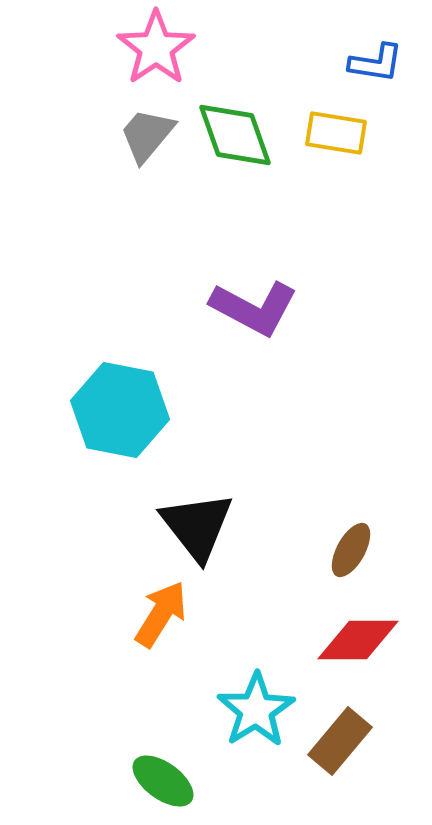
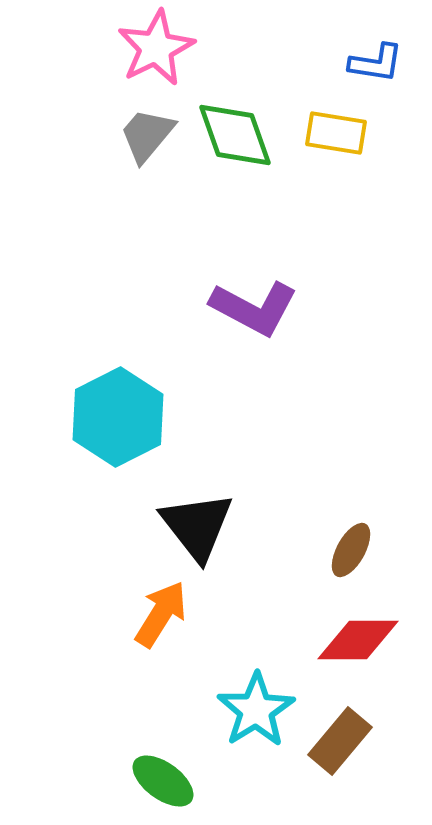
pink star: rotated 8 degrees clockwise
cyan hexagon: moved 2 px left, 7 px down; rotated 22 degrees clockwise
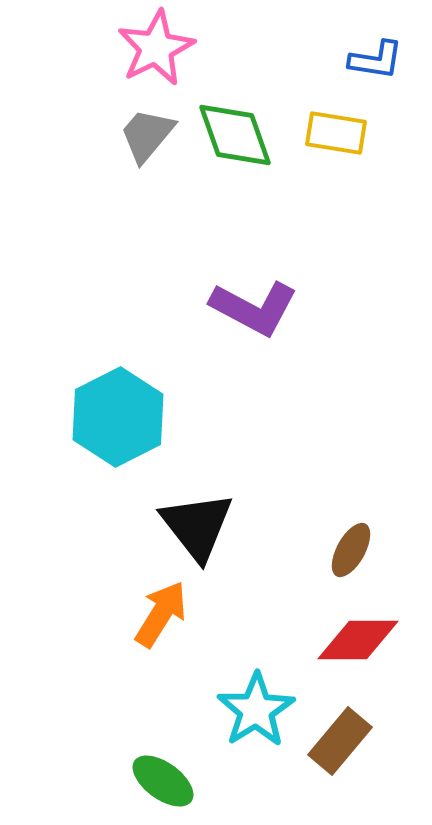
blue L-shape: moved 3 px up
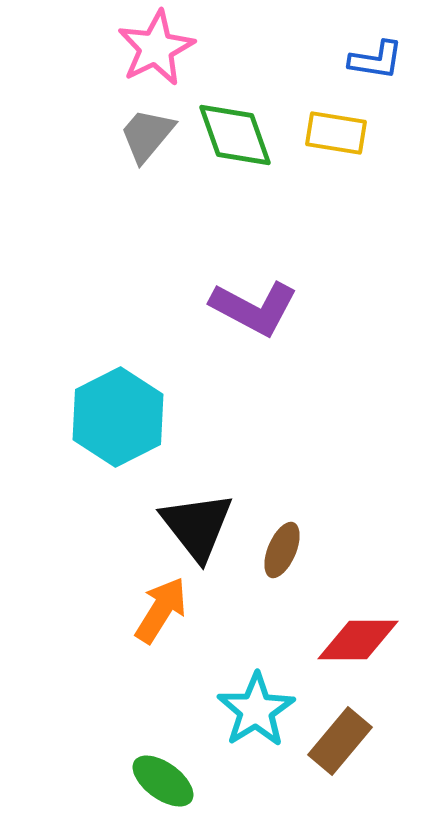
brown ellipse: moved 69 px left; rotated 6 degrees counterclockwise
orange arrow: moved 4 px up
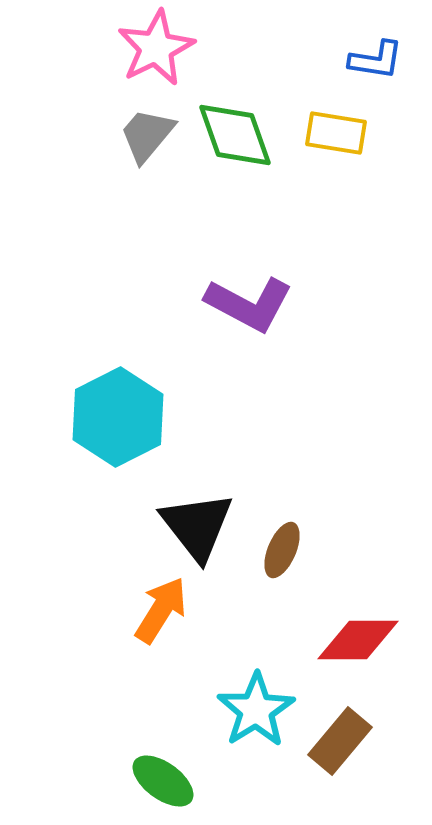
purple L-shape: moved 5 px left, 4 px up
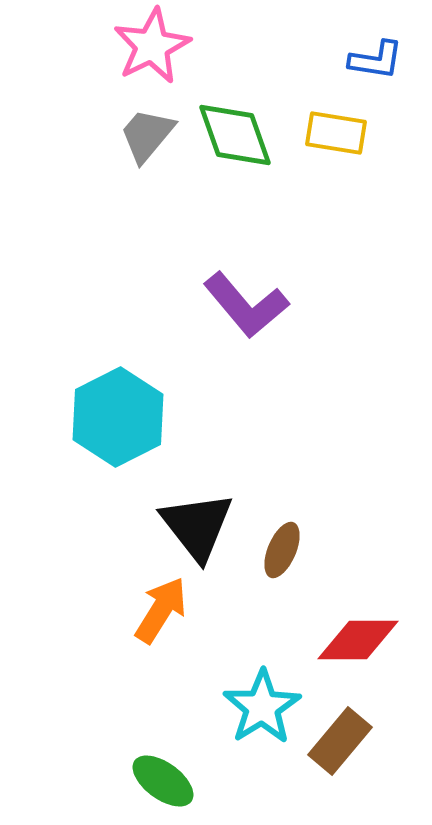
pink star: moved 4 px left, 2 px up
purple L-shape: moved 3 px left, 1 px down; rotated 22 degrees clockwise
cyan star: moved 6 px right, 3 px up
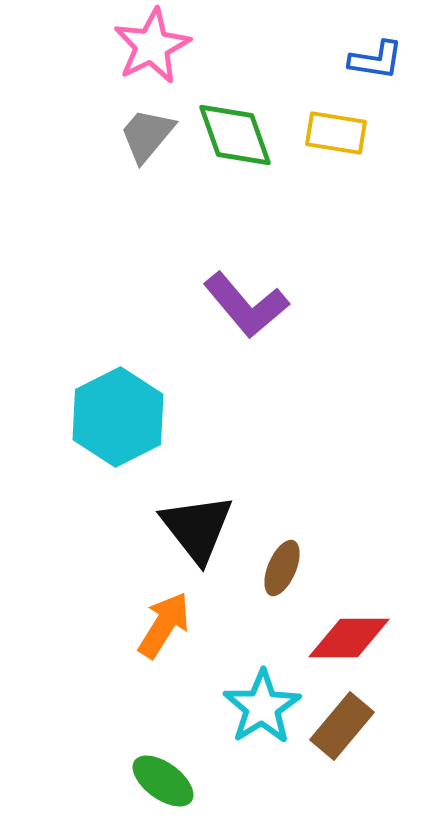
black triangle: moved 2 px down
brown ellipse: moved 18 px down
orange arrow: moved 3 px right, 15 px down
red diamond: moved 9 px left, 2 px up
brown rectangle: moved 2 px right, 15 px up
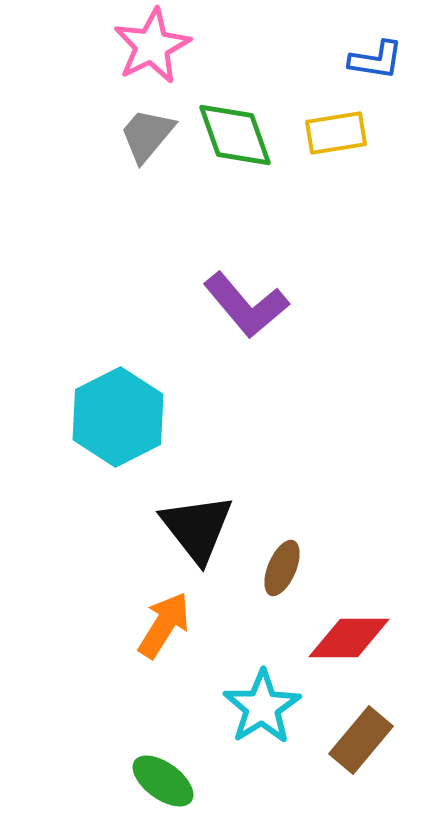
yellow rectangle: rotated 18 degrees counterclockwise
brown rectangle: moved 19 px right, 14 px down
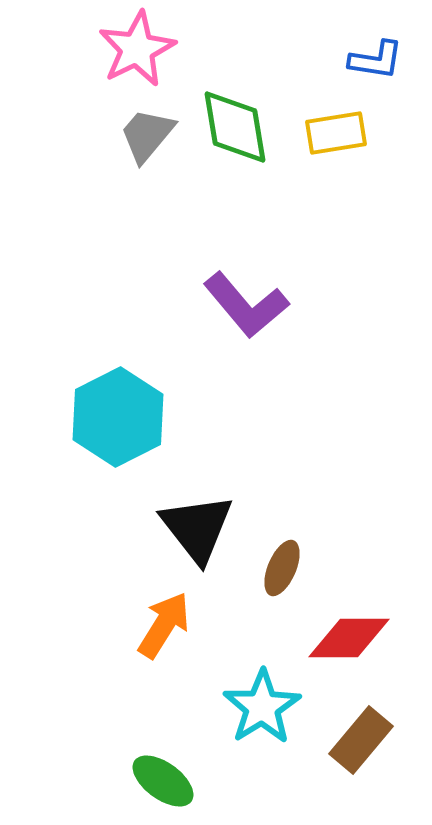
pink star: moved 15 px left, 3 px down
green diamond: moved 8 px up; rotated 10 degrees clockwise
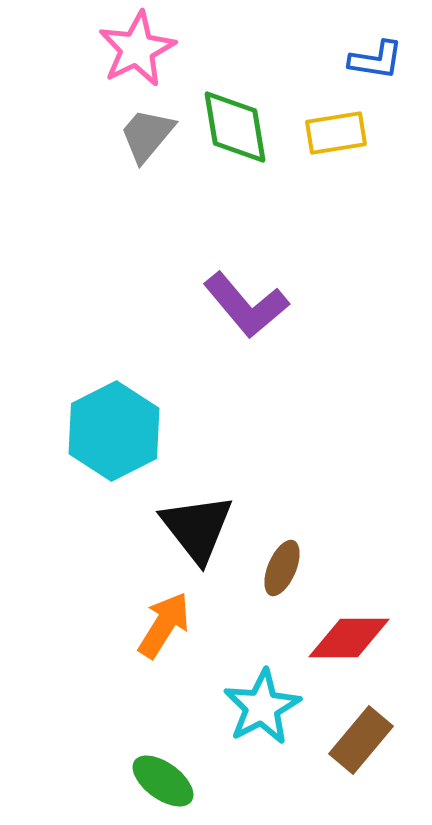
cyan hexagon: moved 4 px left, 14 px down
cyan star: rotated 4 degrees clockwise
